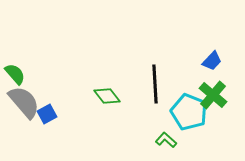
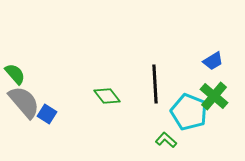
blue trapezoid: moved 1 px right; rotated 15 degrees clockwise
green cross: moved 1 px right, 1 px down
blue square: rotated 30 degrees counterclockwise
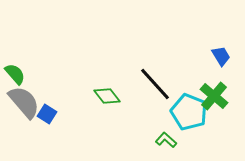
blue trapezoid: moved 8 px right, 5 px up; rotated 90 degrees counterclockwise
black line: rotated 39 degrees counterclockwise
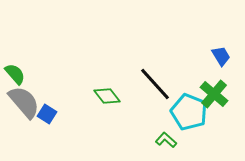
green cross: moved 2 px up
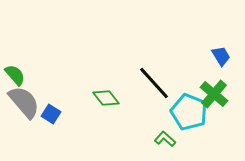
green semicircle: moved 1 px down
black line: moved 1 px left, 1 px up
green diamond: moved 1 px left, 2 px down
blue square: moved 4 px right
green L-shape: moved 1 px left, 1 px up
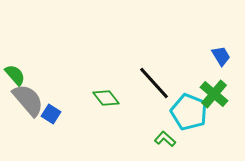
gray semicircle: moved 4 px right, 2 px up
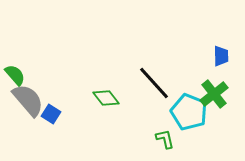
blue trapezoid: rotated 30 degrees clockwise
green cross: rotated 12 degrees clockwise
green L-shape: rotated 35 degrees clockwise
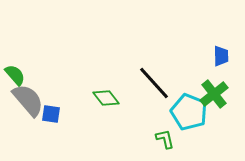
blue square: rotated 24 degrees counterclockwise
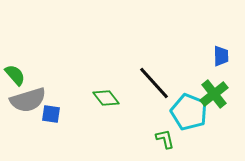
gray semicircle: rotated 114 degrees clockwise
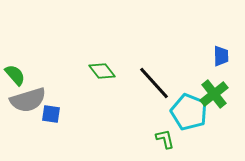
green diamond: moved 4 px left, 27 px up
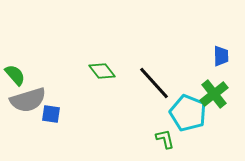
cyan pentagon: moved 1 px left, 1 px down
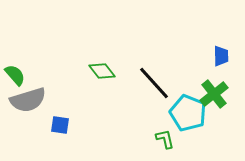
blue square: moved 9 px right, 11 px down
